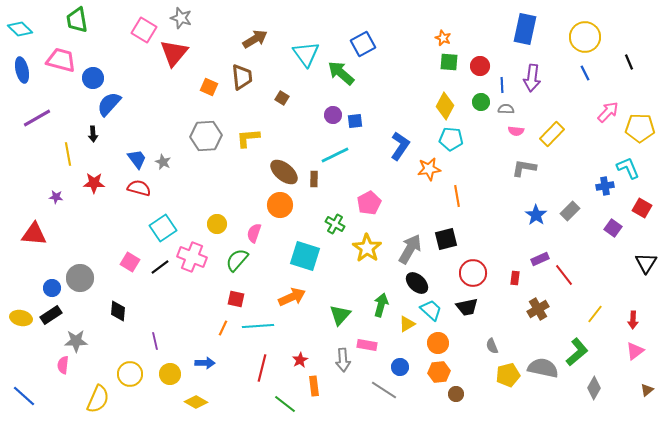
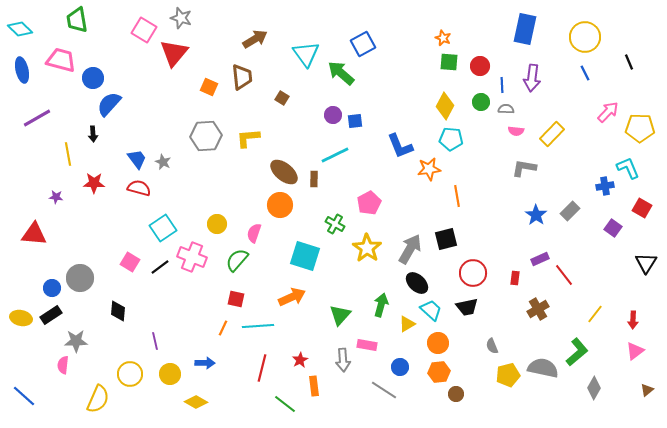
blue L-shape at (400, 146): rotated 124 degrees clockwise
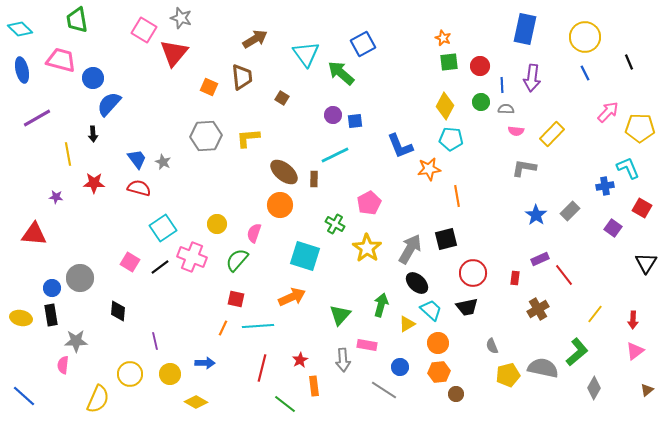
green square at (449, 62): rotated 12 degrees counterclockwise
black rectangle at (51, 315): rotated 65 degrees counterclockwise
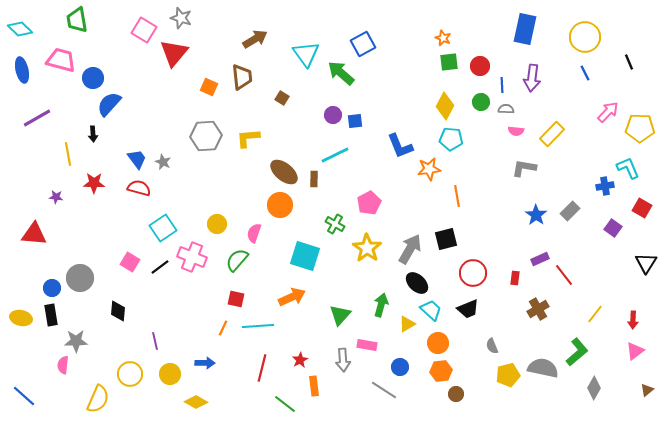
black trapezoid at (467, 307): moved 1 px right, 2 px down; rotated 10 degrees counterclockwise
orange hexagon at (439, 372): moved 2 px right, 1 px up
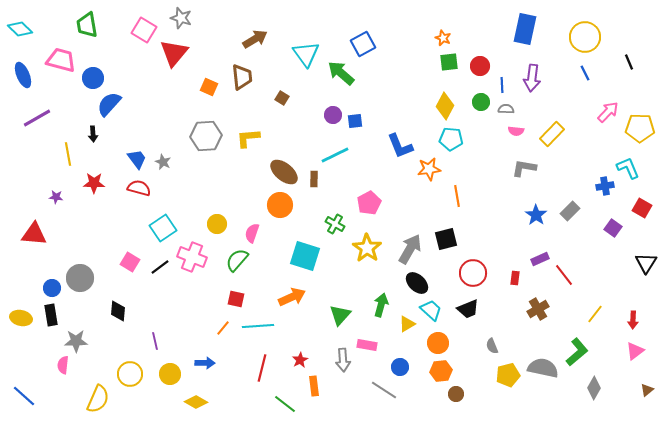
green trapezoid at (77, 20): moved 10 px right, 5 px down
blue ellipse at (22, 70): moved 1 px right, 5 px down; rotated 10 degrees counterclockwise
pink semicircle at (254, 233): moved 2 px left
orange line at (223, 328): rotated 14 degrees clockwise
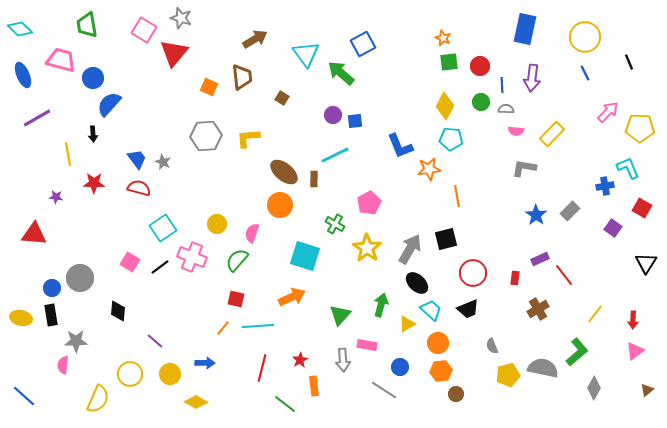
purple line at (155, 341): rotated 36 degrees counterclockwise
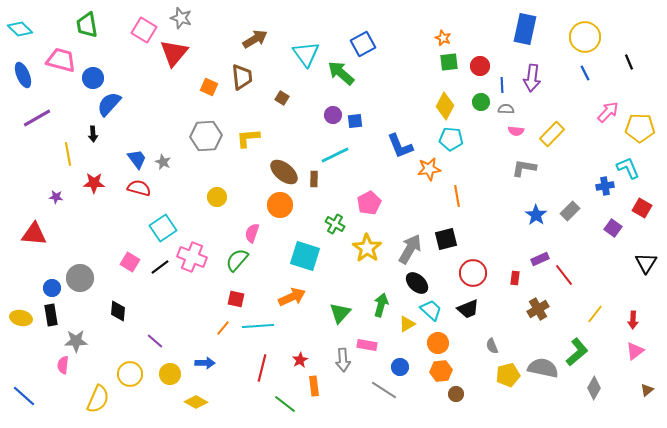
yellow circle at (217, 224): moved 27 px up
green triangle at (340, 315): moved 2 px up
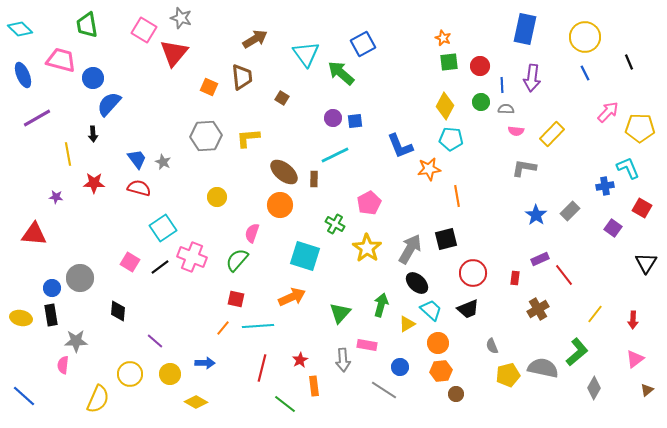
purple circle at (333, 115): moved 3 px down
pink triangle at (635, 351): moved 8 px down
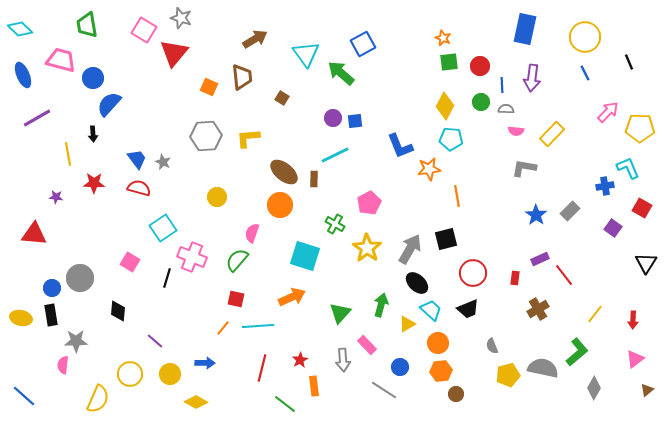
black line at (160, 267): moved 7 px right, 11 px down; rotated 36 degrees counterclockwise
pink rectangle at (367, 345): rotated 36 degrees clockwise
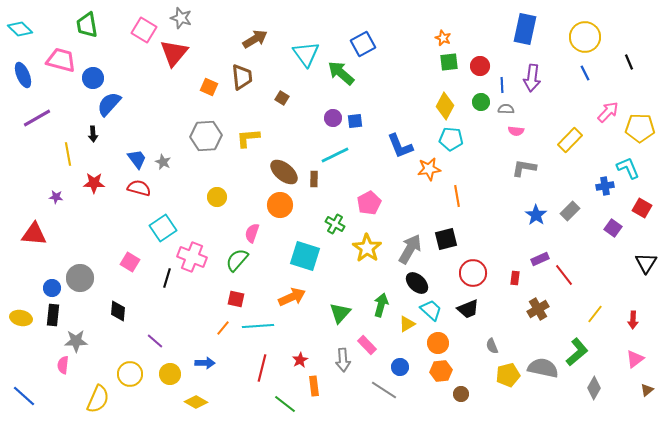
yellow rectangle at (552, 134): moved 18 px right, 6 px down
black rectangle at (51, 315): moved 2 px right; rotated 15 degrees clockwise
brown circle at (456, 394): moved 5 px right
